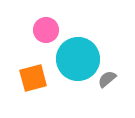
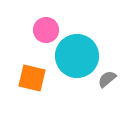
cyan circle: moved 1 px left, 3 px up
orange square: moved 1 px left; rotated 28 degrees clockwise
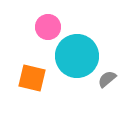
pink circle: moved 2 px right, 3 px up
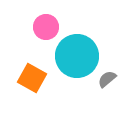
pink circle: moved 2 px left
orange square: rotated 16 degrees clockwise
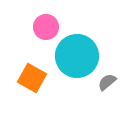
gray semicircle: moved 3 px down
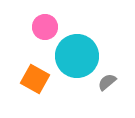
pink circle: moved 1 px left
orange square: moved 3 px right, 1 px down
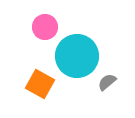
orange square: moved 5 px right, 5 px down
